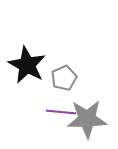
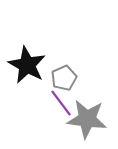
purple line: moved 9 px up; rotated 48 degrees clockwise
gray star: rotated 9 degrees clockwise
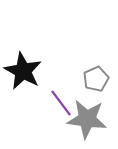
black star: moved 4 px left, 6 px down
gray pentagon: moved 32 px right, 1 px down
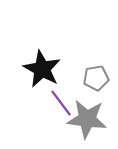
black star: moved 19 px right, 2 px up
gray pentagon: moved 1 px up; rotated 15 degrees clockwise
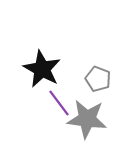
gray pentagon: moved 2 px right, 1 px down; rotated 30 degrees clockwise
purple line: moved 2 px left
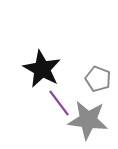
gray star: moved 1 px right, 1 px down
